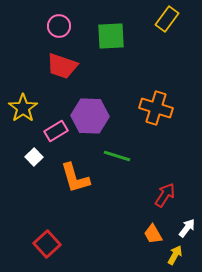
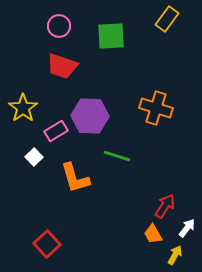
red arrow: moved 11 px down
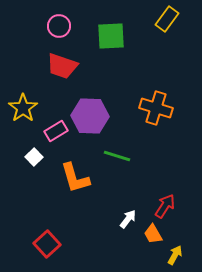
white arrow: moved 59 px left, 9 px up
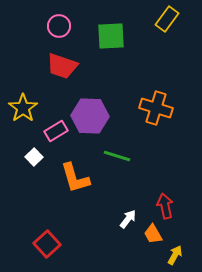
red arrow: rotated 45 degrees counterclockwise
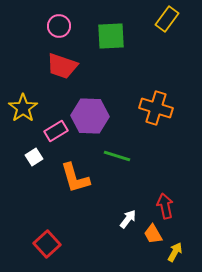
white square: rotated 12 degrees clockwise
yellow arrow: moved 3 px up
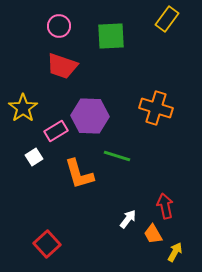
orange L-shape: moved 4 px right, 4 px up
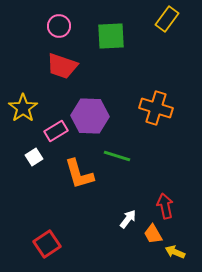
red square: rotated 8 degrees clockwise
yellow arrow: rotated 96 degrees counterclockwise
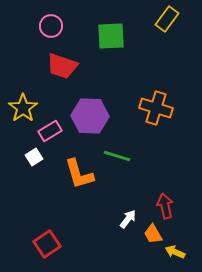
pink circle: moved 8 px left
pink rectangle: moved 6 px left
